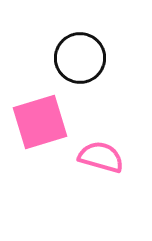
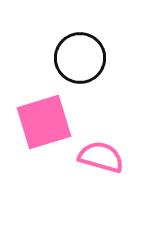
pink square: moved 4 px right
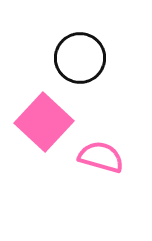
pink square: rotated 30 degrees counterclockwise
